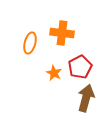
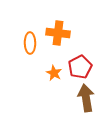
orange cross: moved 4 px left
orange ellipse: rotated 15 degrees counterclockwise
brown arrow: rotated 24 degrees counterclockwise
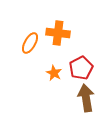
orange ellipse: rotated 30 degrees clockwise
red pentagon: moved 1 px right, 1 px down
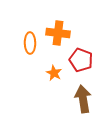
orange ellipse: rotated 30 degrees counterclockwise
red pentagon: moved 8 px up; rotated 25 degrees counterclockwise
brown arrow: moved 3 px left, 1 px down
